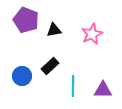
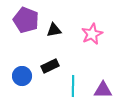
black rectangle: rotated 18 degrees clockwise
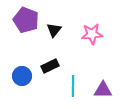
black triangle: rotated 42 degrees counterclockwise
pink star: rotated 20 degrees clockwise
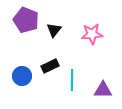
cyan line: moved 1 px left, 6 px up
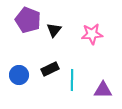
purple pentagon: moved 2 px right
black rectangle: moved 3 px down
blue circle: moved 3 px left, 1 px up
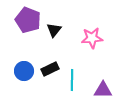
pink star: moved 4 px down
blue circle: moved 5 px right, 4 px up
